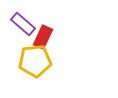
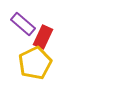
yellow pentagon: moved 2 px down; rotated 20 degrees counterclockwise
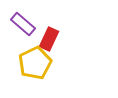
red rectangle: moved 6 px right, 2 px down
